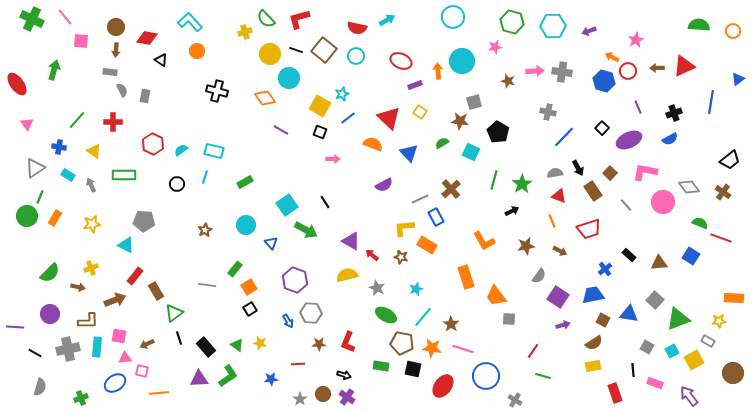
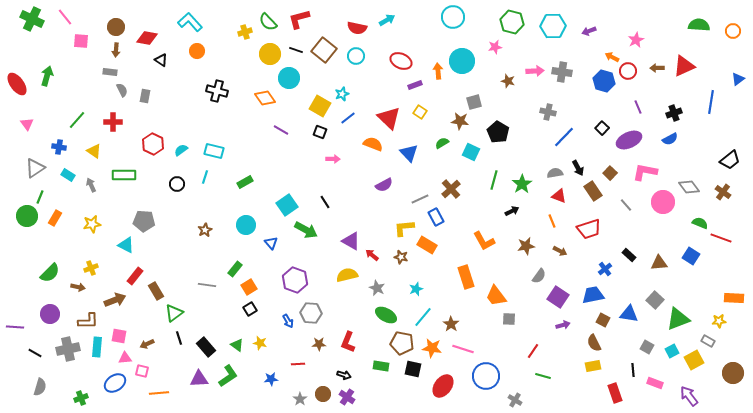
green semicircle at (266, 19): moved 2 px right, 3 px down
green arrow at (54, 70): moved 7 px left, 6 px down
brown semicircle at (594, 343): rotated 96 degrees clockwise
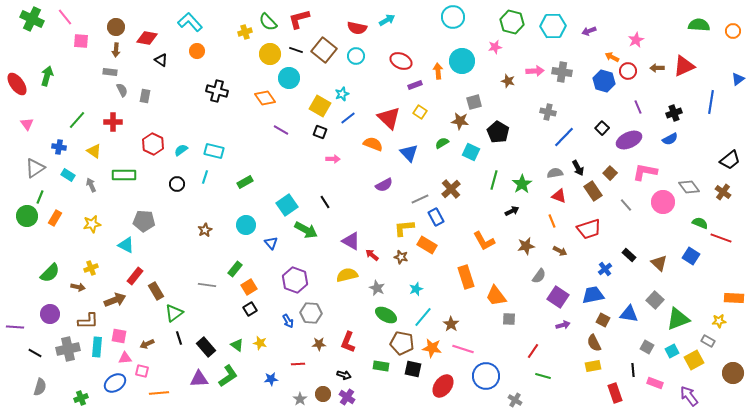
brown triangle at (659, 263): rotated 48 degrees clockwise
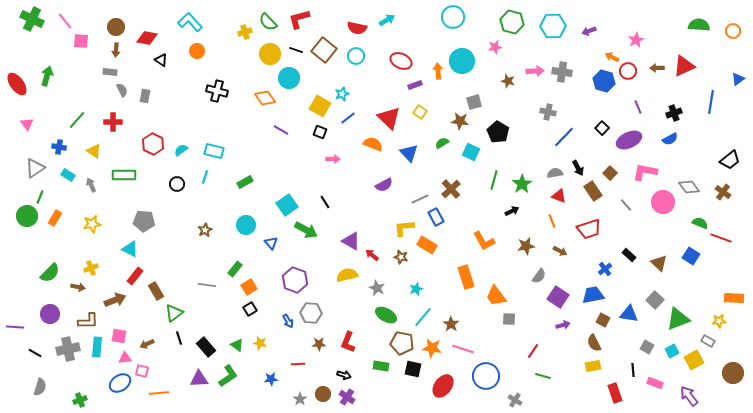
pink line at (65, 17): moved 4 px down
cyan triangle at (126, 245): moved 4 px right, 4 px down
blue ellipse at (115, 383): moved 5 px right
green cross at (81, 398): moved 1 px left, 2 px down
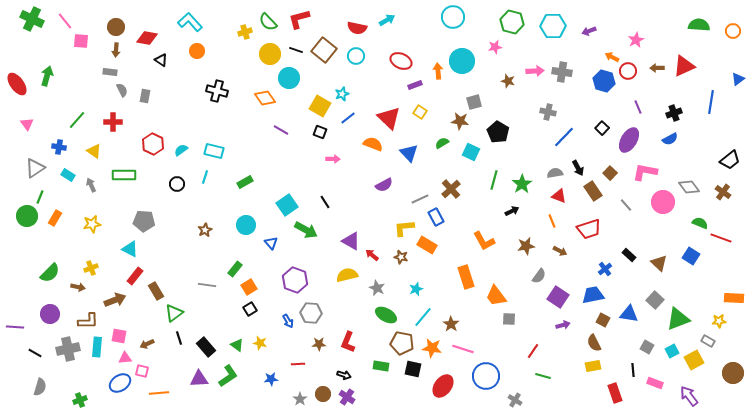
purple ellipse at (629, 140): rotated 35 degrees counterclockwise
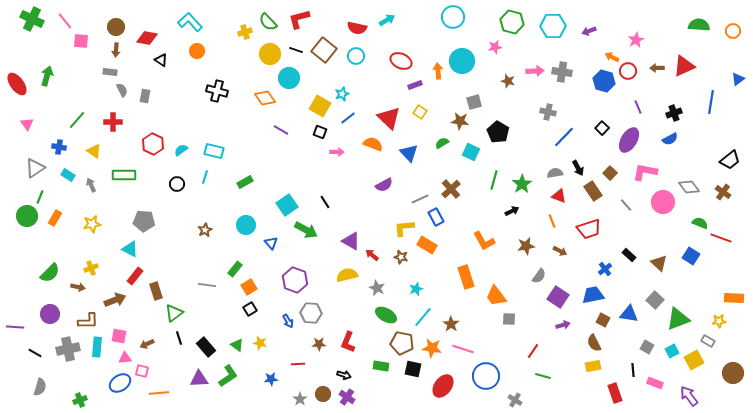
pink arrow at (333, 159): moved 4 px right, 7 px up
brown rectangle at (156, 291): rotated 12 degrees clockwise
